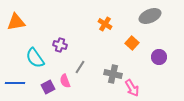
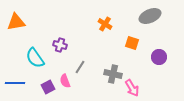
orange square: rotated 24 degrees counterclockwise
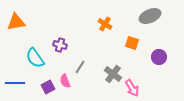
gray cross: rotated 24 degrees clockwise
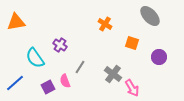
gray ellipse: rotated 70 degrees clockwise
purple cross: rotated 16 degrees clockwise
blue line: rotated 42 degrees counterclockwise
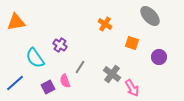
gray cross: moved 1 px left
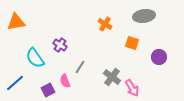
gray ellipse: moved 6 px left; rotated 55 degrees counterclockwise
gray cross: moved 3 px down
purple square: moved 3 px down
